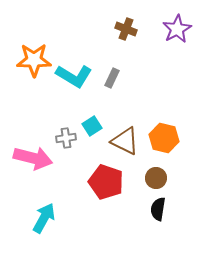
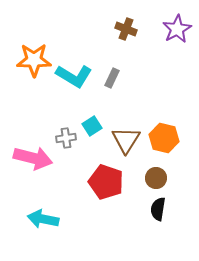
brown triangle: moved 1 px right, 1 px up; rotated 36 degrees clockwise
cyan arrow: moved 1 px left, 1 px down; rotated 108 degrees counterclockwise
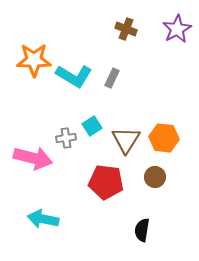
orange hexagon: rotated 8 degrees counterclockwise
brown circle: moved 1 px left, 1 px up
red pentagon: rotated 12 degrees counterclockwise
black semicircle: moved 16 px left, 21 px down
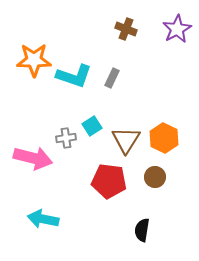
cyan L-shape: rotated 12 degrees counterclockwise
orange hexagon: rotated 20 degrees clockwise
red pentagon: moved 3 px right, 1 px up
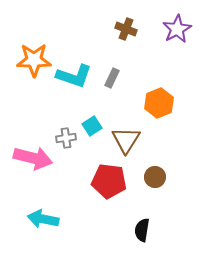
orange hexagon: moved 5 px left, 35 px up; rotated 12 degrees clockwise
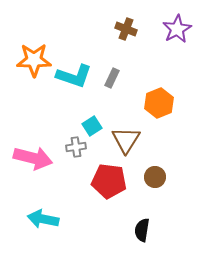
gray cross: moved 10 px right, 9 px down
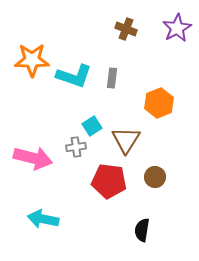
purple star: moved 1 px up
orange star: moved 2 px left
gray rectangle: rotated 18 degrees counterclockwise
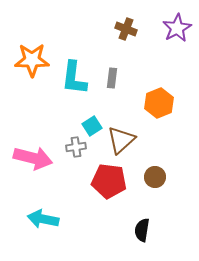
cyan L-shape: moved 2 px down; rotated 78 degrees clockwise
brown triangle: moved 5 px left; rotated 16 degrees clockwise
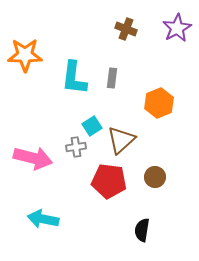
orange star: moved 7 px left, 5 px up
